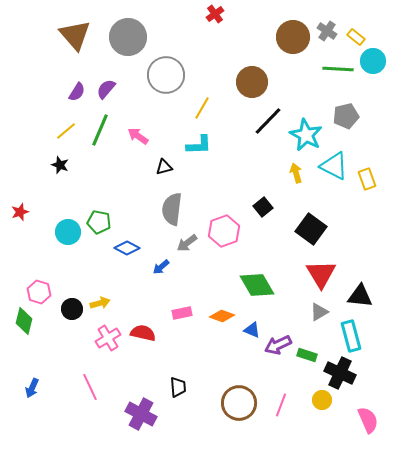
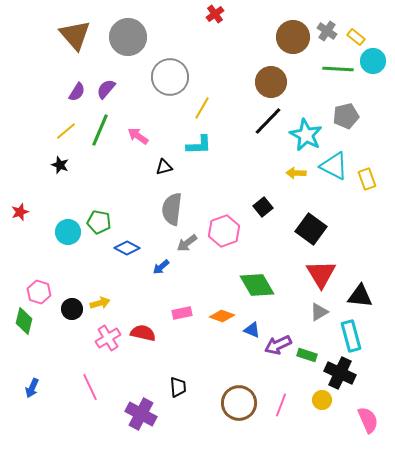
gray circle at (166, 75): moved 4 px right, 2 px down
brown circle at (252, 82): moved 19 px right
yellow arrow at (296, 173): rotated 72 degrees counterclockwise
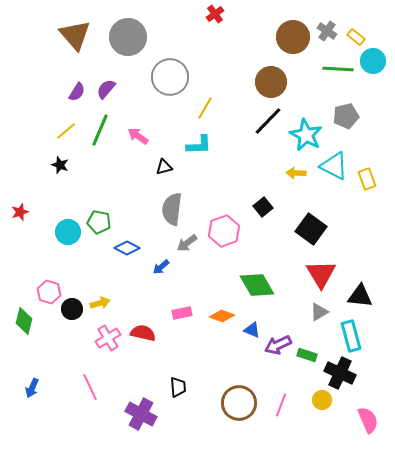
yellow line at (202, 108): moved 3 px right
pink hexagon at (39, 292): moved 10 px right
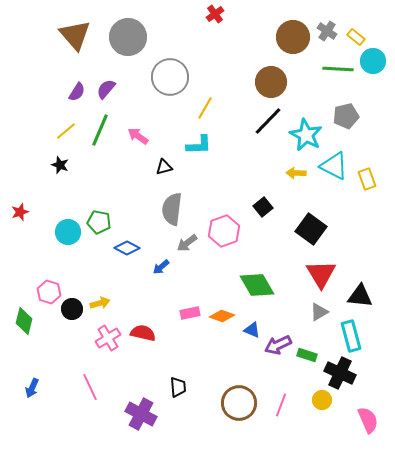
pink rectangle at (182, 313): moved 8 px right
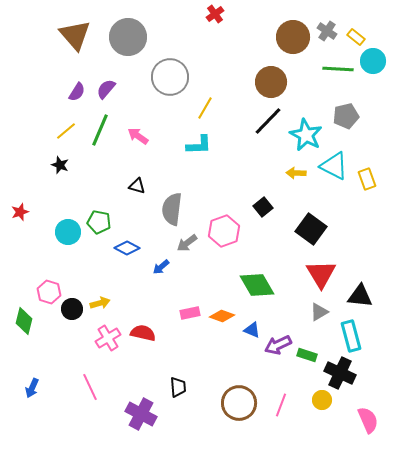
black triangle at (164, 167): moved 27 px left, 19 px down; rotated 30 degrees clockwise
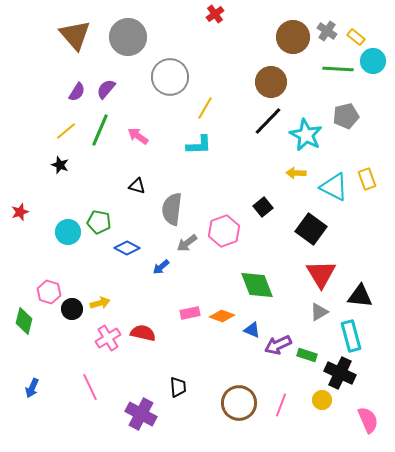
cyan triangle at (334, 166): moved 21 px down
green diamond at (257, 285): rotated 9 degrees clockwise
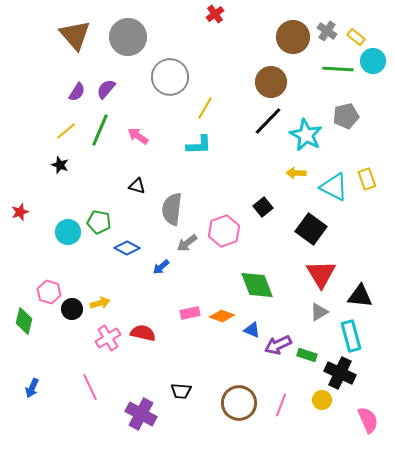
black trapezoid at (178, 387): moved 3 px right, 4 px down; rotated 100 degrees clockwise
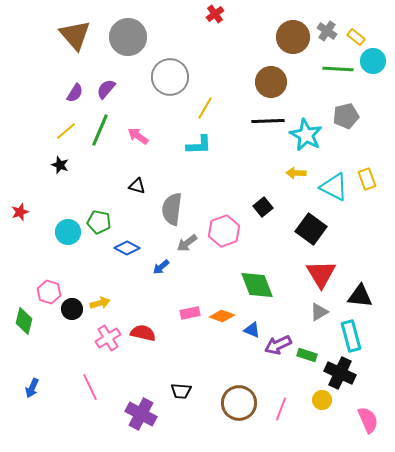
purple semicircle at (77, 92): moved 2 px left, 1 px down
black line at (268, 121): rotated 44 degrees clockwise
pink line at (281, 405): moved 4 px down
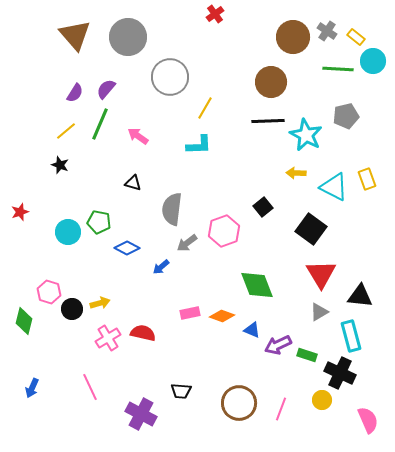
green line at (100, 130): moved 6 px up
black triangle at (137, 186): moved 4 px left, 3 px up
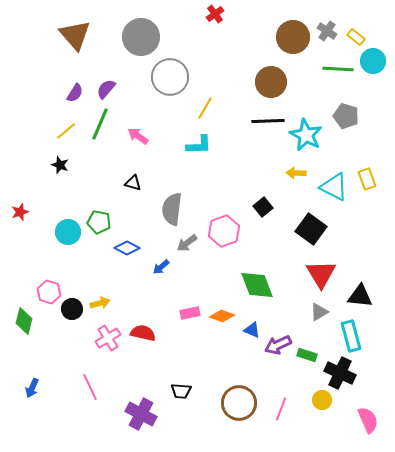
gray circle at (128, 37): moved 13 px right
gray pentagon at (346, 116): rotated 30 degrees clockwise
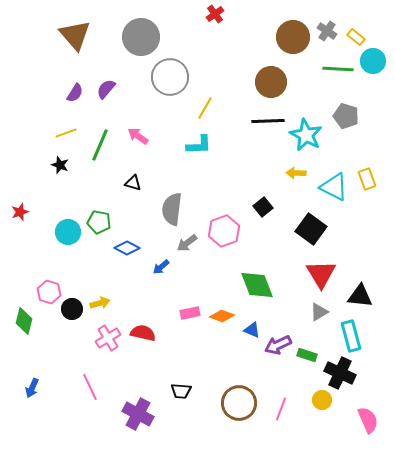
green line at (100, 124): moved 21 px down
yellow line at (66, 131): moved 2 px down; rotated 20 degrees clockwise
purple cross at (141, 414): moved 3 px left
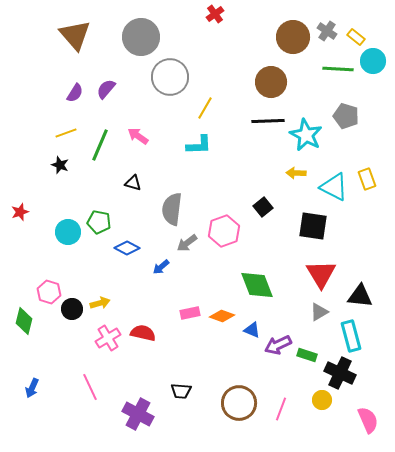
black square at (311, 229): moved 2 px right, 3 px up; rotated 28 degrees counterclockwise
